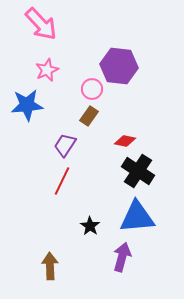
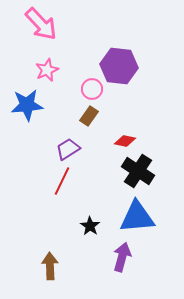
purple trapezoid: moved 3 px right, 4 px down; rotated 25 degrees clockwise
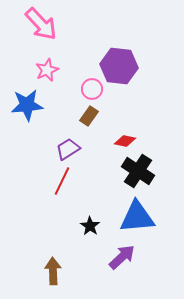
purple arrow: rotated 32 degrees clockwise
brown arrow: moved 3 px right, 5 px down
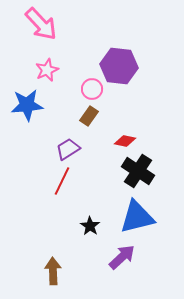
blue triangle: rotated 9 degrees counterclockwise
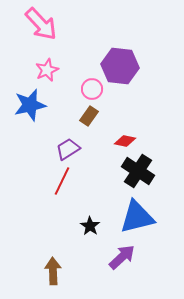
purple hexagon: moved 1 px right
blue star: moved 3 px right; rotated 8 degrees counterclockwise
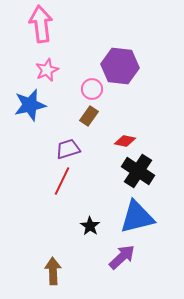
pink arrow: rotated 144 degrees counterclockwise
purple trapezoid: rotated 15 degrees clockwise
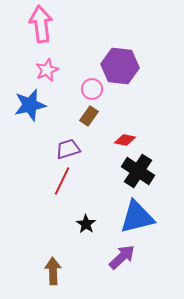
red diamond: moved 1 px up
black star: moved 4 px left, 2 px up
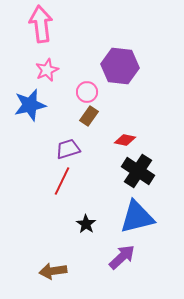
pink circle: moved 5 px left, 3 px down
brown arrow: rotated 96 degrees counterclockwise
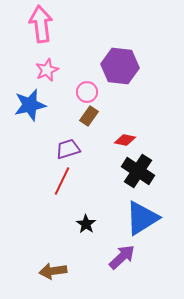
blue triangle: moved 5 px right, 1 px down; rotated 18 degrees counterclockwise
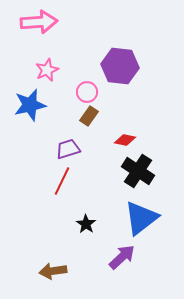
pink arrow: moved 2 px left, 2 px up; rotated 93 degrees clockwise
blue triangle: moved 1 px left; rotated 6 degrees counterclockwise
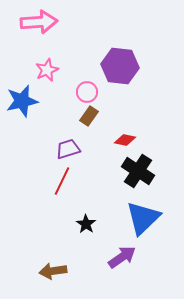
blue star: moved 8 px left, 4 px up
blue triangle: moved 2 px right; rotated 6 degrees counterclockwise
purple arrow: rotated 8 degrees clockwise
